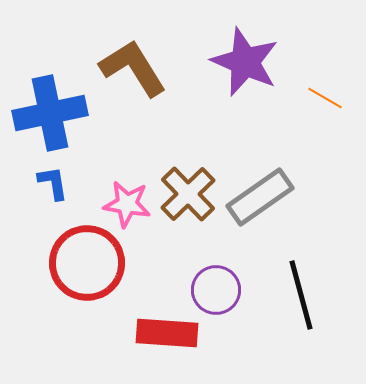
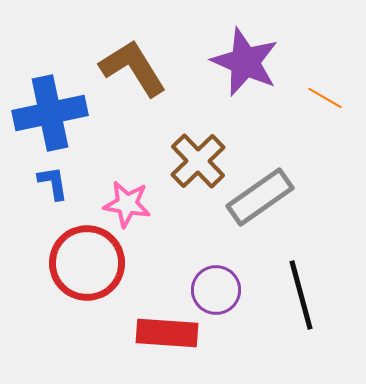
brown cross: moved 10 px right, 33 px up
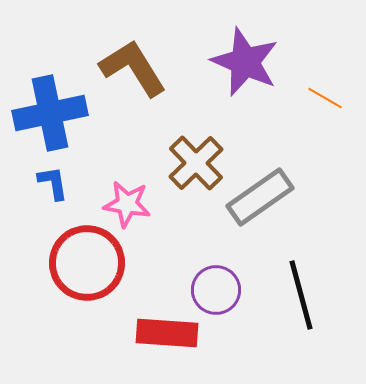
brown cross: moved 2 px left, 2 px down
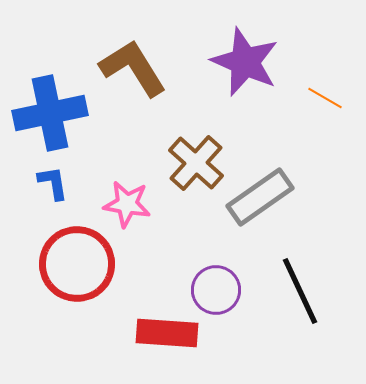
brown cross: rotated 4 degrees counterclockwise
red circle: moved 10 px left, 1 px down
black line: moved 1 px left, 4 px up; rotated 10 degrees counterclockwise
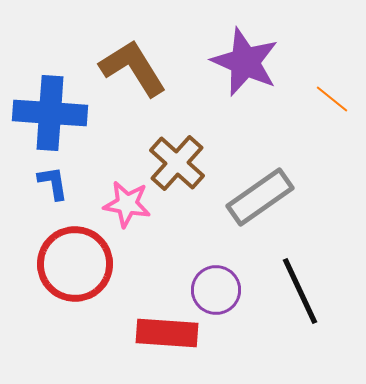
orange line: moved 7 px right, 1 px down; rotated 9 degrees clockwise
blue cross: rotated 16 degrees clockwise
brown cross: moved 19 px left
red circle: moved 2 px left
